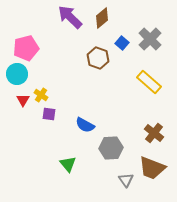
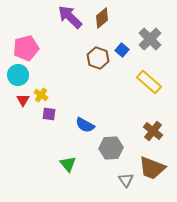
blue square: moved 7 px down
cyan circle: moved 1 px right, 1 px down
brown cross: moved 1 px left, 2 px up
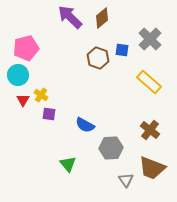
blue square: rotated 32 degrees counterclockwise
brown cross: moved 3 px left, 1 px up
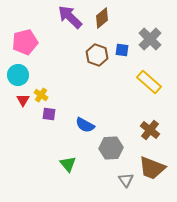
pink pentagon: moved 1 px left, 6 px up
brown hexagon: moved 1 px left, 3 px up
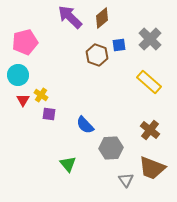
blue square: moved 3 px left, 5 px up; rotated 16 degrees counterclockwise
blue semicircle: rotated 18 degrees clockwise
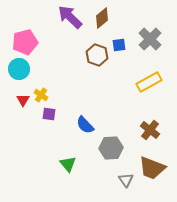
cyan circle: moved 1 px right, 6 px up
yellow rectangle: rotated 70 degrees counterclockwise
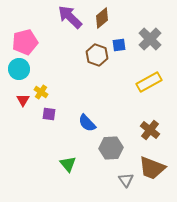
yellow cross: moved 3 px up
blue semicircle: moved 2 px right, 2 px up
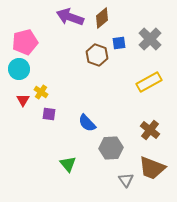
purple arrow: rotated 24 degrees counterclockwise
blue square: moved 2 px up
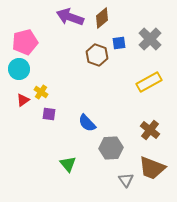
red triangle: rotated 24 degrees clockwise
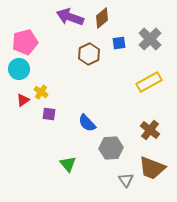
brown hexagon: moved 8 px left, 1 px up; rotated 15 degrees clockwise
